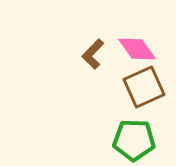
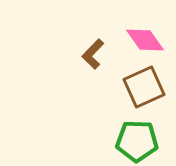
pink diamond: moved 8 px right, 9 px up
green pentagon: moved 3 px right, 1 px down
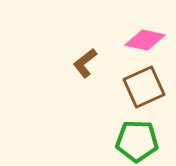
pink diamond: rotated 42 degrees counterclockwise
brown L-shape: moved 8 px left, 9 px down; rotated 8 degrees clockwise
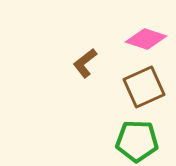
pink diamond: moved 1 px right, 1 px up; rotated 6 degrees clockwise
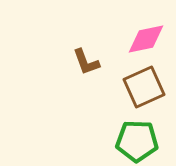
pink diamond: rotated 30 degrees counterclockwise
brown L-shape: moved 1 px right, 1 px up; rotated 72 degrees counterclockwise
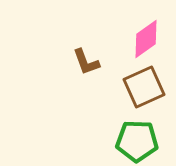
pink diamond: rotated 24 degrees counterclockwise
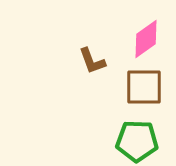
brown L-shape: moved 6 px right, 1 px up
brown square: rotated 24 degrees clockwise
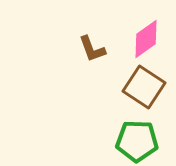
brown L-shape: moved 12 px up
brown square: rotated 33 degrees clockwise
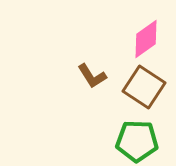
brown L-shape: moved 27 px down; rotated 12 degrees counterclockwise
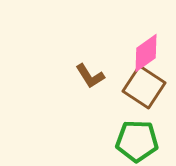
pink diamond: moved 14 px down
brown L-shape: moved 2 px left
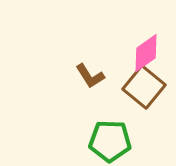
brown square: rotated 6 degrees clockwise
green pentagon: moved 27 px left
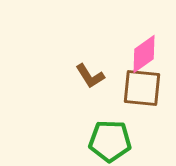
pink diamond: moved 2 px left, 1 px down
brown square: moved 2 px left, 1 px down; rotated 33 degrees counterclockwise
